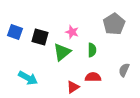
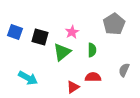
pink star: rotated 24 degrees clockwise
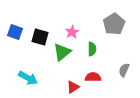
green semicircle: moved 1 px up
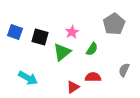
green semicircle: rotated 32 degrees clockwise
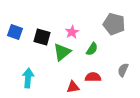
gray pentagon: rotated 25 degrees counterclockwise
black square: moved 2 px right
gray semicircle: moved 1 px left
cyan arrow: rotated 114 degrees counterclockwise
red triangle: rotated 24 degrees clockwise
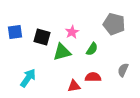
blue square: rotated 28 degrees counterclockwise
green triangle: rotated 24 degrees clockwise
cyan arrow: rotated 30 degrees clockwise
red triangle: moved 1 px right, 1 px up
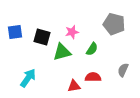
pink star: rotated 16 degrees clockwise
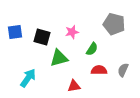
green triangle: moved 3 px left, 6 px down
red semicircle: moved 6 px right, 7 px up
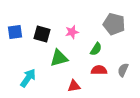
black square: moved 3 px up
green semicircle: moved 4 px right
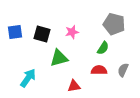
green semicircle: moved 7 px right, 1 px up
